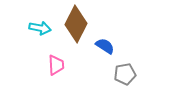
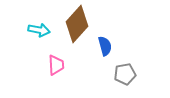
brown diamond: moved 1 px right; rotated 15 degrees clockwise
cyan arrow: moved 1 px left, 2 px down
blue semicircle: rotated 42 degrees clockwise
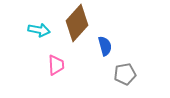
brown diamond: moved 1 px up
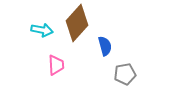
cyan arrow: moved 3 px right
